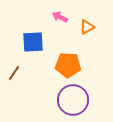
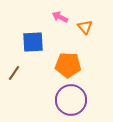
orange triangle: moved 2 px left; rotated 42 degrees counterclockwise
purple circle: moved 2 px left
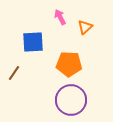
pink arrow: rotated 35 degrees clockwise
orange triangle: rotated 28 degrees clockwise
orange pentagon: moved 1 px right, 1 px up
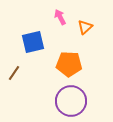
blue square: rotated 10 degrees counterclockwise
purple circle: moved 1 px down
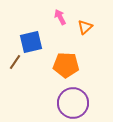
blue square: moved 2 px left
orange pentagon: moved 3 px left, 1 px down
brown line: moved 1 px right, 11 px up
purple circle: moved 2 px right, 2 px down
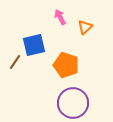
blue square: moved 3 px right, 3 px down
orange pentagon: rotated 15 degrees clockwise
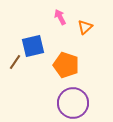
blue square: moved 1 px left, 1 px down
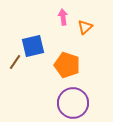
pink arrow: moved 3 px right; rotated 21 degrees clockwise
orange pentagon: moved 1 px right
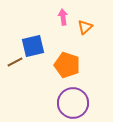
brown line: rotated 28 degrees clockwise
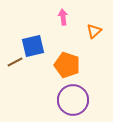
orange triangle: moved 9 px right, 4 px down
purple circle: moved 3 px up
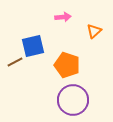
pink arrow: rotated 91 degrees clockwise
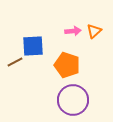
pink arrow: moved 10 px right, 14 px down
blue square: rotated 10 degrees clockwise
